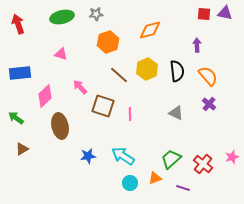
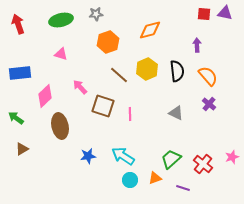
green ellipse: moved 1 px left, 3 px down
cyan circle: moved 3 px up
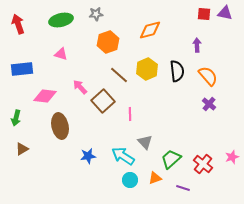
blue rectangle: moved 2 px right, 4 px up
pink diamond: rotated 50 degrees clockwise
brown square: moved 5 px up; rotated 30 degrees clockwise
gray triangle: moved 31 px left, 29 px down; rotated 21 degrees clockwise
green arrow: rotated 112 degrees counterclockwise
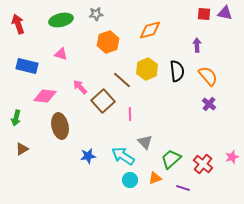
blue rectangle: moved 5 px right, 3 px up; rotated 20 degrees clockwise
brown line: moved 3 px right, 5 px down
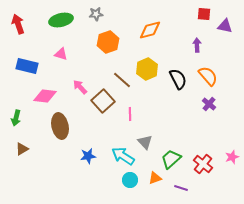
purple triangle: moved 13 px down
black semicircle: moved 1 px right, 8 px down; rotated 20 degrees counterclockwise
purple line: moved 2 px left
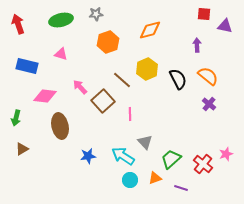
orange semicircle: rotated 10 degrees counterclockwise
pink star: moved 6 px left, 3 px up
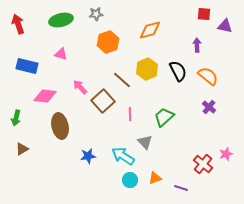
black semicircle: moved 8 px up
purple cross: moved 3 px down
green trapezoid: moved 7 px left, 42 px up
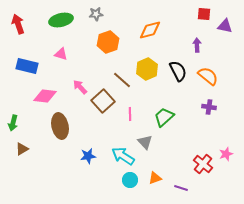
purple cross: rotated 32 degrees counterclockwise
green arrow: moved 3 px left, 5 px down
